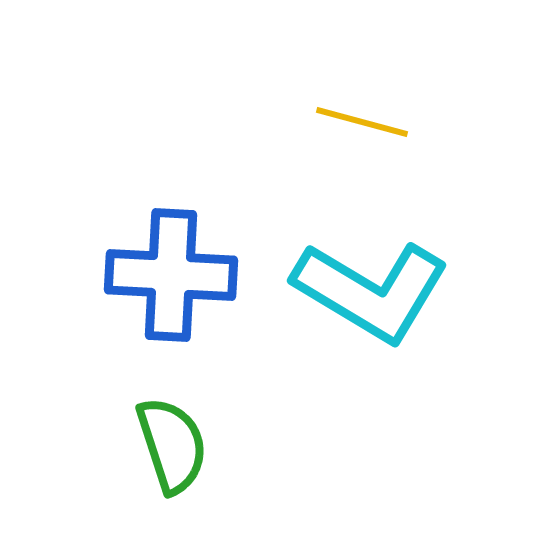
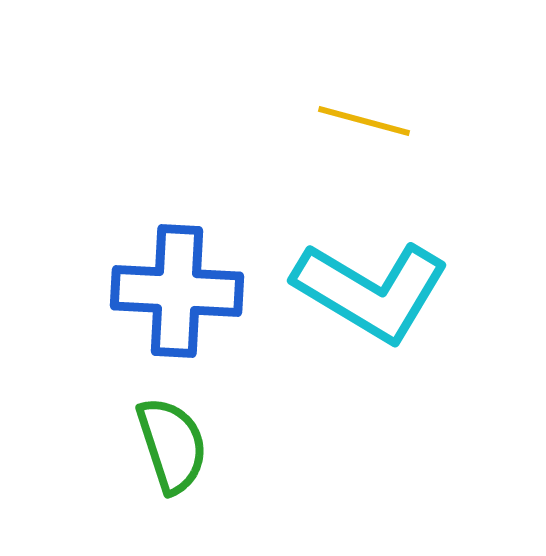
yellow line: moved 2 px right, 1 px up
blue cross: moved 6 px right, 16 px down
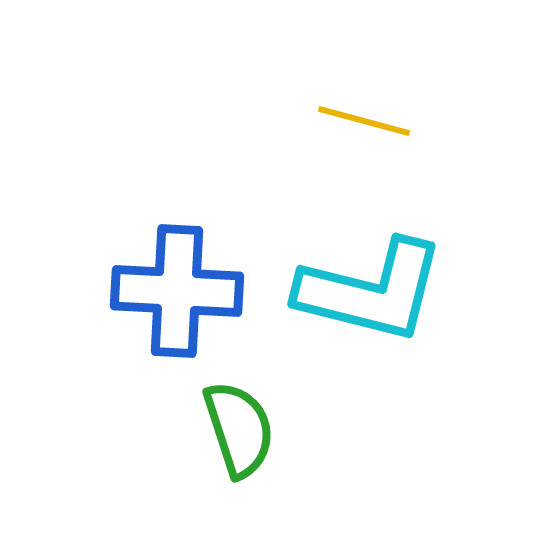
cyan L-shape: rotated 17 degrees counterclockwise
green semicircle: moved 67 px right, 16 px up
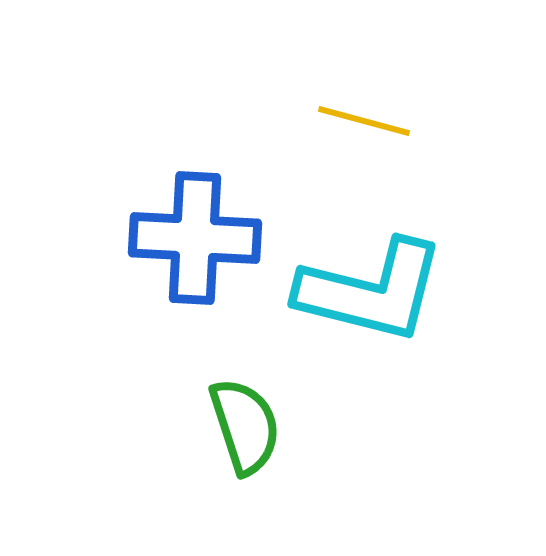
blue cross: moved 18 px right, 53 px up
green semicircle: moved 6 px right, 3 px up
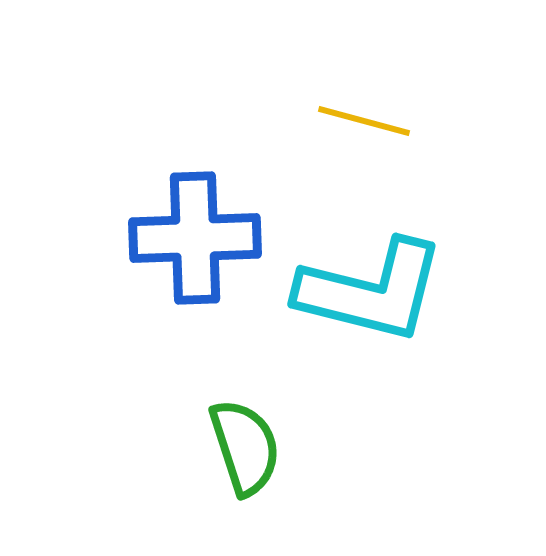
blue cross: rotated 5 degrees counterclockwise
green semicircle: moved 21 px down
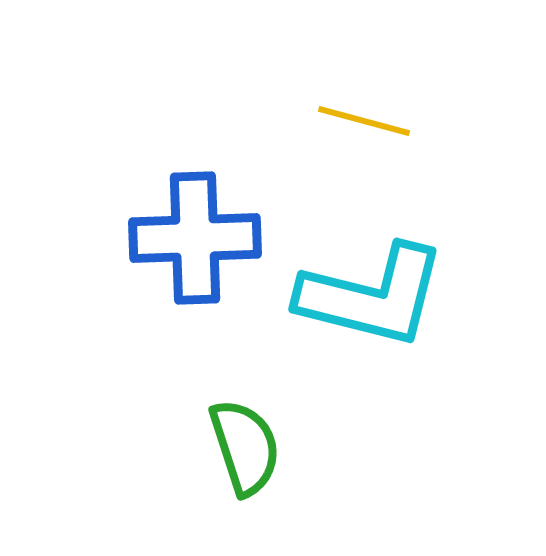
cyan L-shape: moved 1 px right, 5 px down
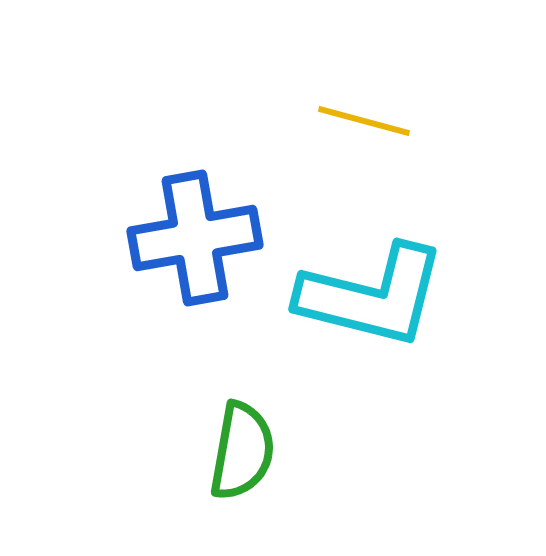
blue cross: rotated 8 degrees counterclockwise
green semicircle: moved 3 px left, 4 px down; rotated 28 degrees clockwise
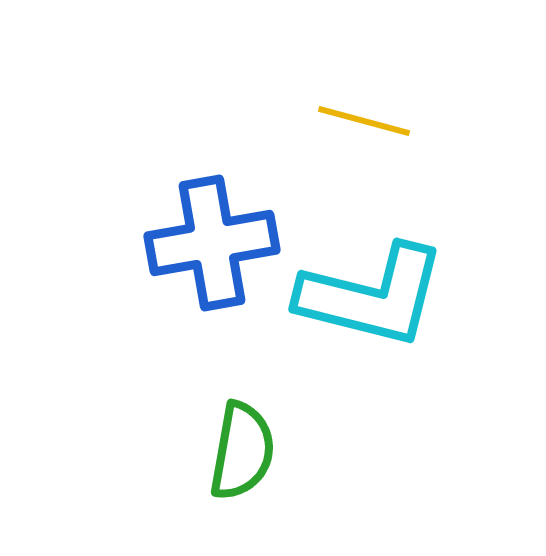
blue cross: moved 17 px right, 5 px down
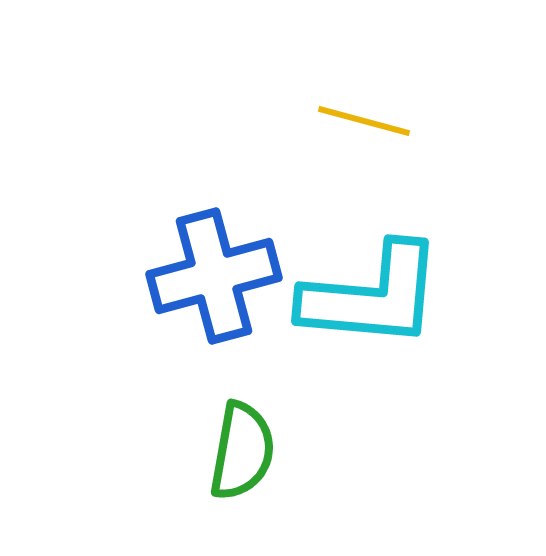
blue cross: moved 2 px right, 33 px down; rotated 5 degrees counterclockwise
cyan L-shape: rotated 9 degrees counterclockwise
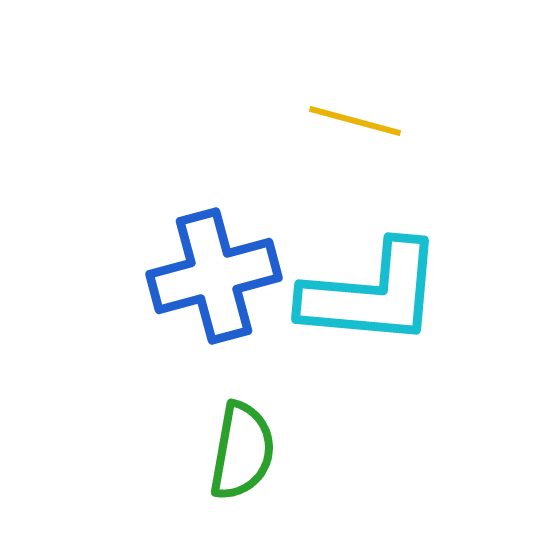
yellow line: moved 9 px left
cyan L-shape: moved 2 px up
